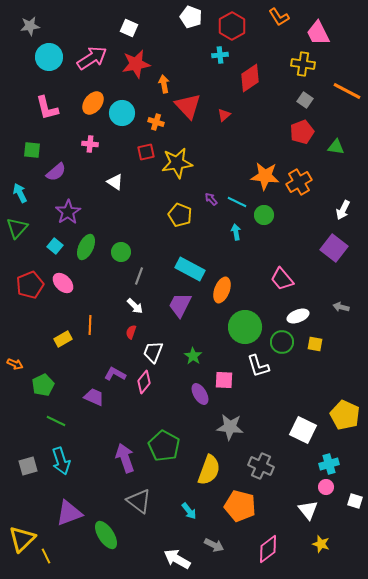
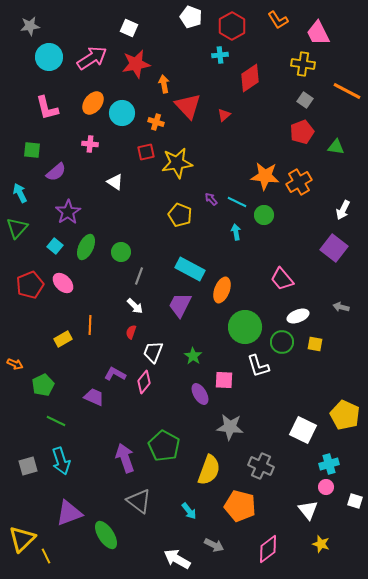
orange L-shape at (279, 17): moved 1 px left, 3 px down
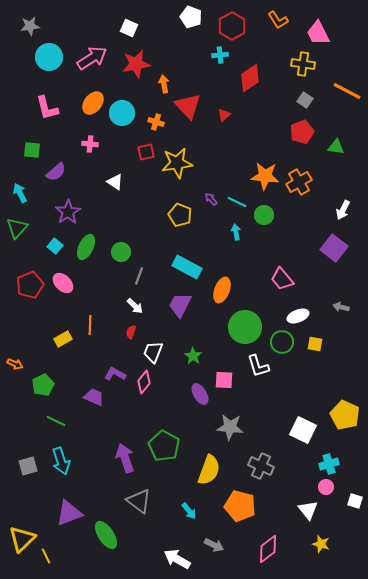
cyan rectangle at (190, 269): moved 3 px left, 2 px up
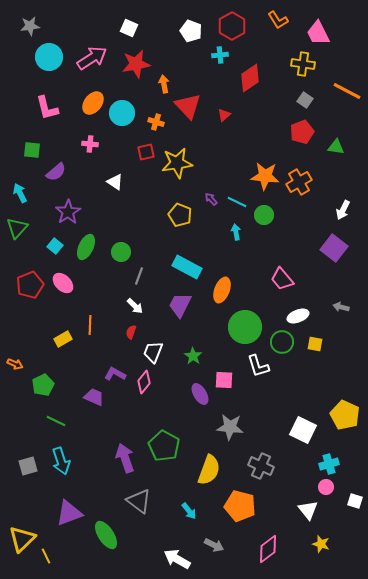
white pentagon at (191, 17): moved 14 px down
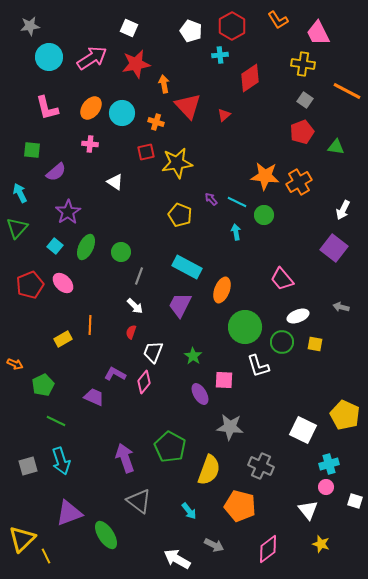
orange ellipse at (93, 103): moved 2 px left, 5 px down
green pentagon at (164, 446): moved 6 px right, 1 px down
